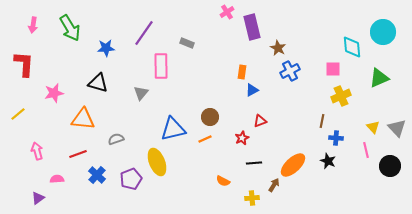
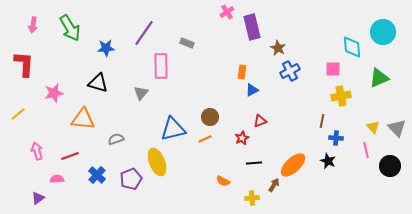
yellow cross at (341, 96): rotated 12 degrees clockwise
red line at (78, 154): moved 8 px left, 2 px down
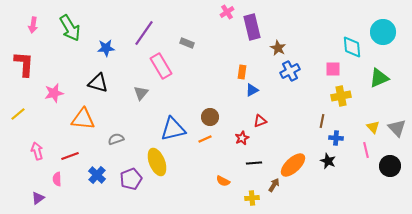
pink rectangle at (161, 66): rotated 30 degrees counterclockwise
pink semicircle at (57, 179): rotated 88 degrees counterclockwise
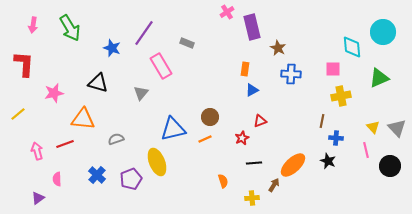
blue star at (106, 48): moved 6 px right; rotated 24 degrees clockwise
blue cross at (290, 71): moved 1 px right, 3 px down; rotated 30 degrees clockwise
orange rectangle at (242, 72): moved 3 px right, 3 px up
red line at (70, 156): moved 5 px left, 12 px up
orange semicircle at (223, 181): rotated 136 degrees counterclockwise
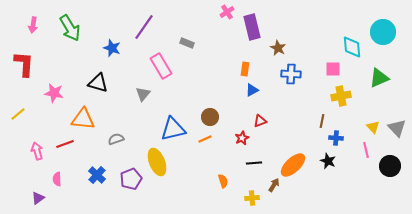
purple line at (144, 33): moved 6 px up
pink star at (54, 93): rotated 24 degrees clockwise
gray triangle at (141, 93): moved 2 px right, 1 px down
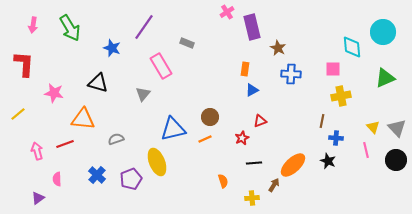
green triangle at (379, 78): moved 6 px right
black circle at (390, 166): moved 6 px right, 6 px up
